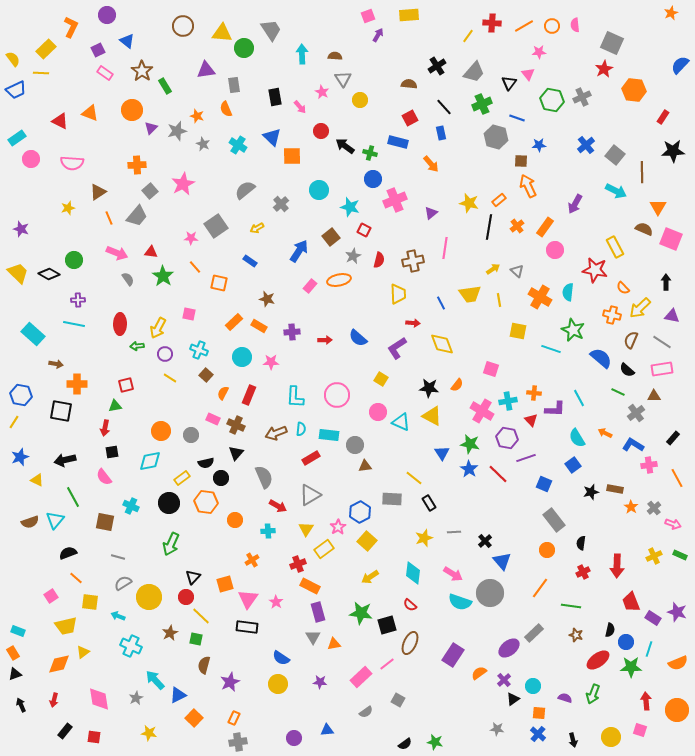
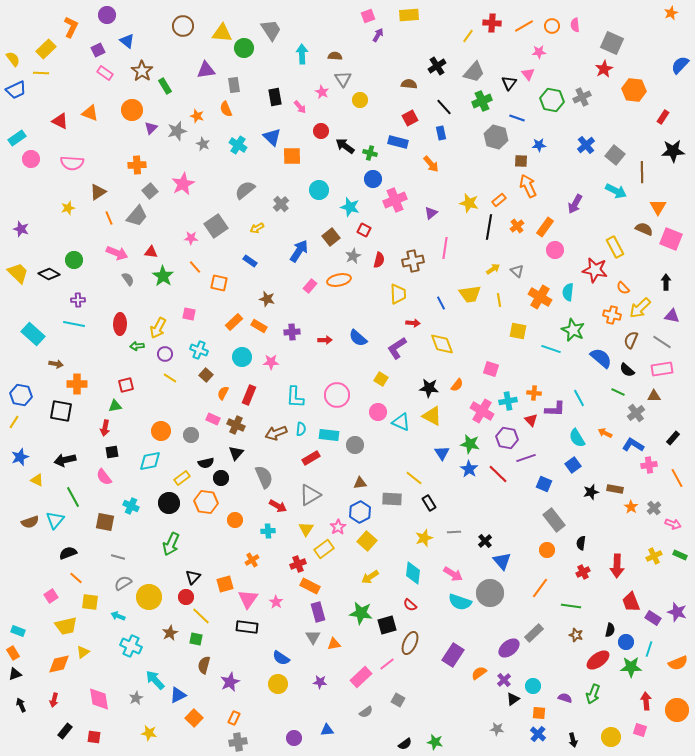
green cross at (482, 104): moved 3 px up
brown triangle at (365, 466): moved 5 px left, 17 px down
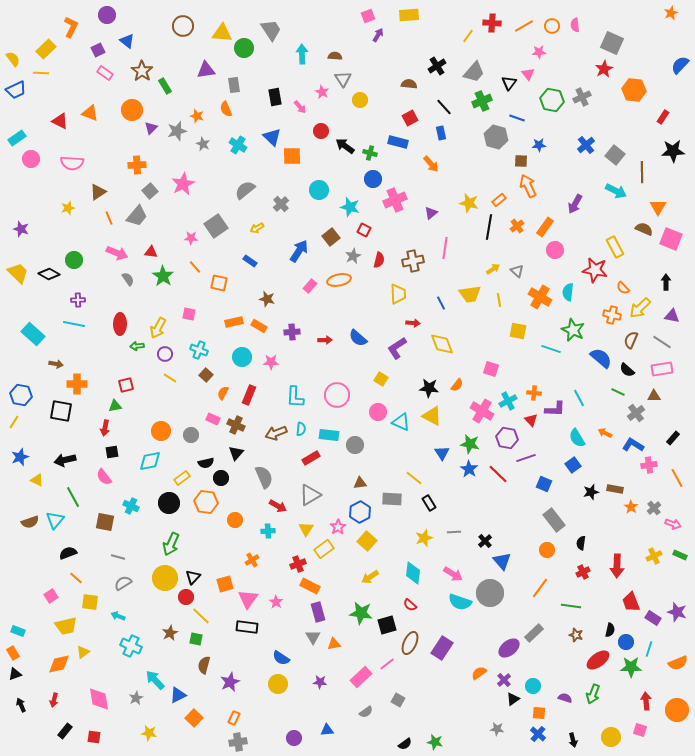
orange rectangle at (234, 322): rotated 30 degrees clockwise
cyan cross at (508, 401): rotated 18 degrees counterclockwise
yellow circle at (149, 597): moved 16 px right, 19 px up
purple rectangle at (453, 655): moved 11 px left, 7 px up
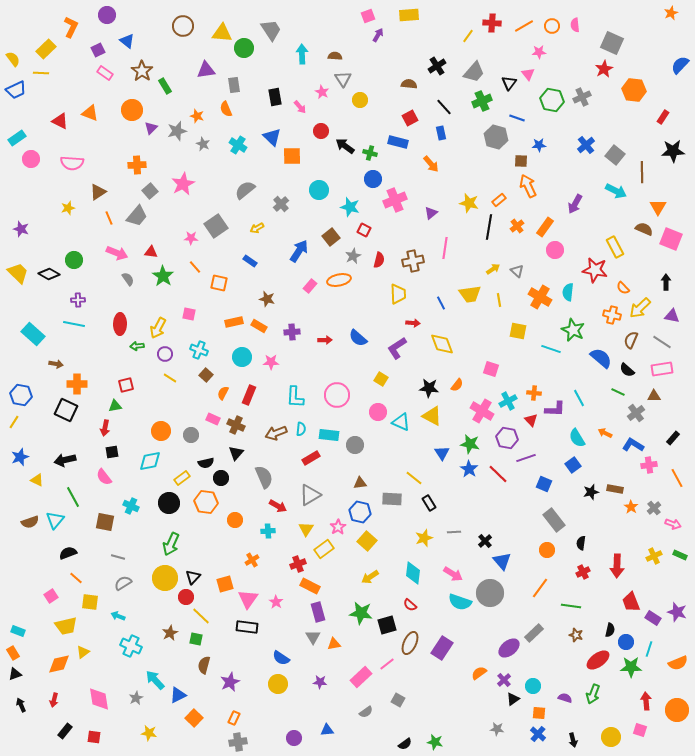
black square at (61, 411): moved 5 px right, 1 px up; rotated 15 degrees clockwise
blue hexagon at (360, 512): rotated 20 degrees counterclockwise
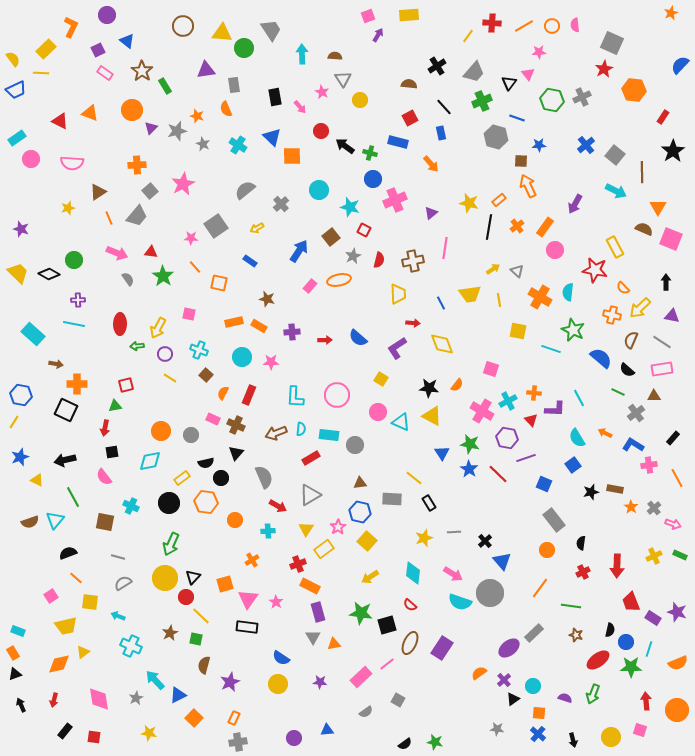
black star at (673, 151): rotated 30 degrees counterclockwise
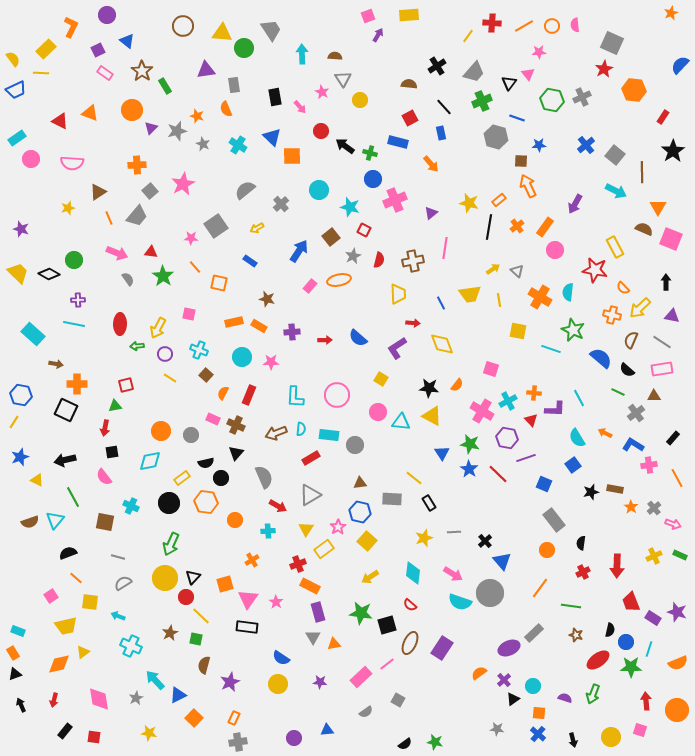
cyan triangle at (401, 422): rotated 18 degrees counterclockwise
purple ellipse at (509, 648): rotated 15 degrees clockwise
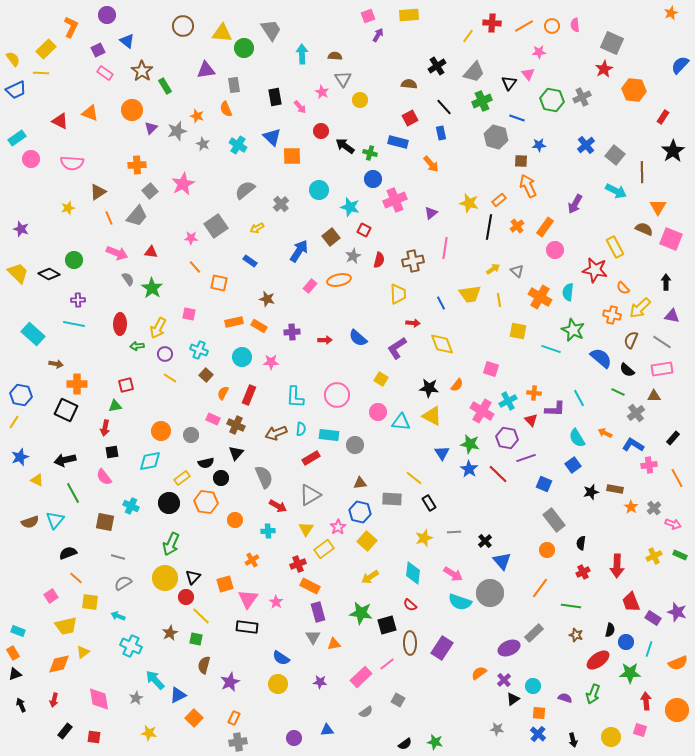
green star at (163, 276): moved 11 px left, 12 px down
green line at (73, 497): moved 4 px up
brown ellipse at (410, 643): rotated 25 degrees counterclockwise
green star at (631, 667): moved 1 px left, 6 px down
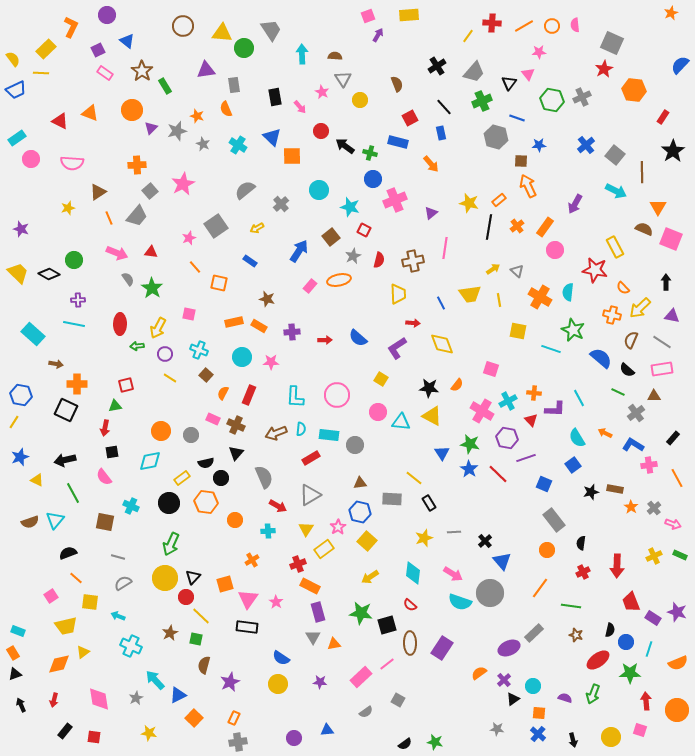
brown semicircle at (409, 84): moved 12 px left; rotated 63 degrees clockwise
pink star at (191, 238): moved 2 px left; rotated 24 degrees counterclockwise
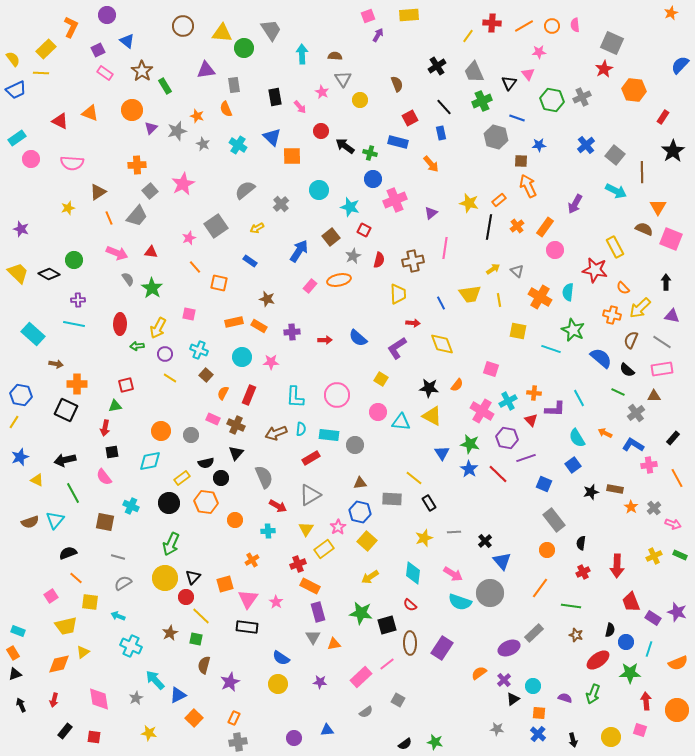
gray trapezoid at (474, 72): rotated 115 degrees clockwise
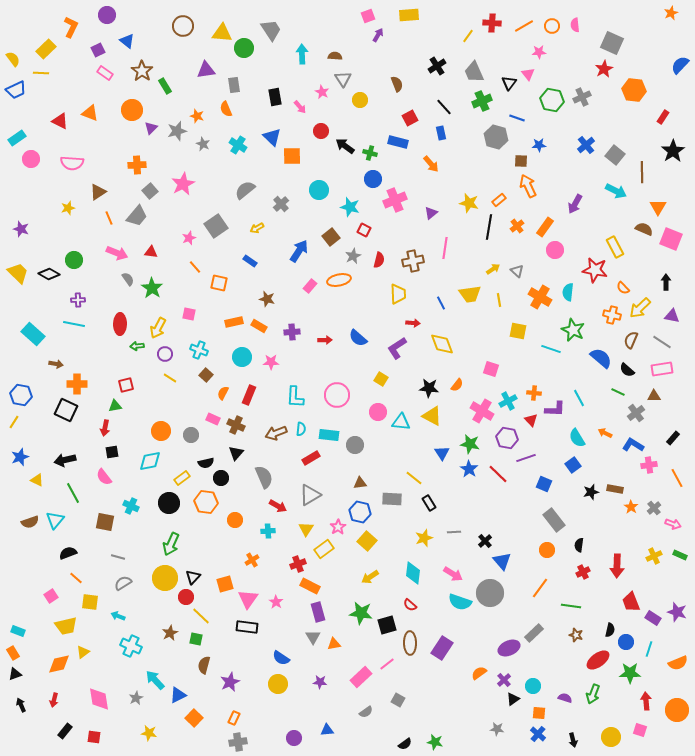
black semicircle at (581, 543): moved 2 px left, 2 px down
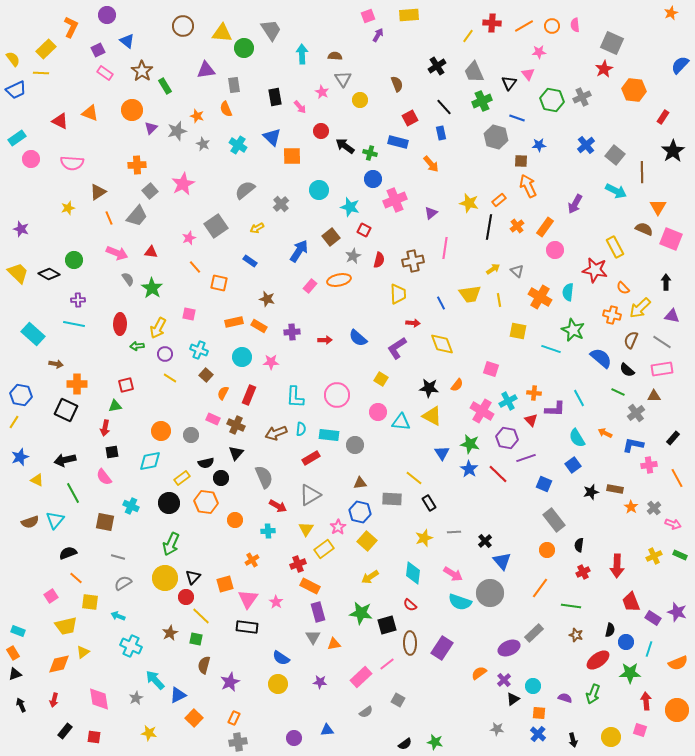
blue L-shape at (633, 445): rotated 20 degrees counterclockwise
